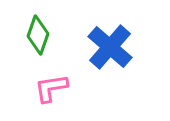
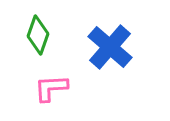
pink L-shape: rotated 6 degrees clockwise
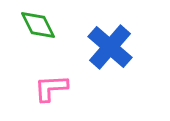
green diamond: moved 10 px up; rotated 45 degrees counterclockwise
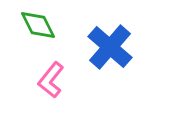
pink L-shape: moved 8 px up; rotated 48 degrees counterclockwise
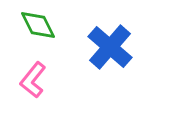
pink L-shape: moved 18 px left
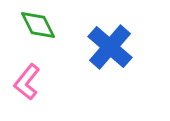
pink L-shape: moved 6 px left, 2 px down
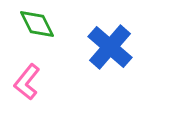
green diamond: moved 1 px left, 1 px up
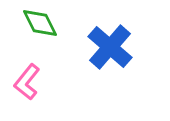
green diamond: moved 3 px right, 1 px up
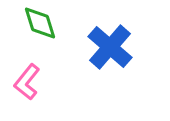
green diamond: rotated 9 degrees clockwise
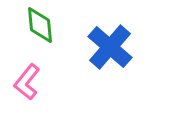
green diamond: moved 2 px down; rotated 12 degrees clockwise
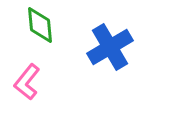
blue cross: rotated 18 degrees clockwise
